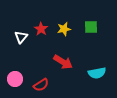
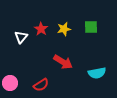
pink circle: moved 5 px left, 4 px down
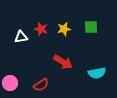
red star: rotated 16 degrees counterclockwise
white triangle: rotated 40 degrees clockwise
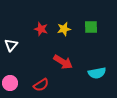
white triangle: moved 10 px left, 8 px down; rotated 40 degrees counterclockwise
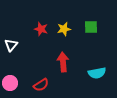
red arrow: rotated 126 degrees counterclockwise
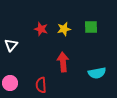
red semicircle: rotated 119 degrees clockwise
